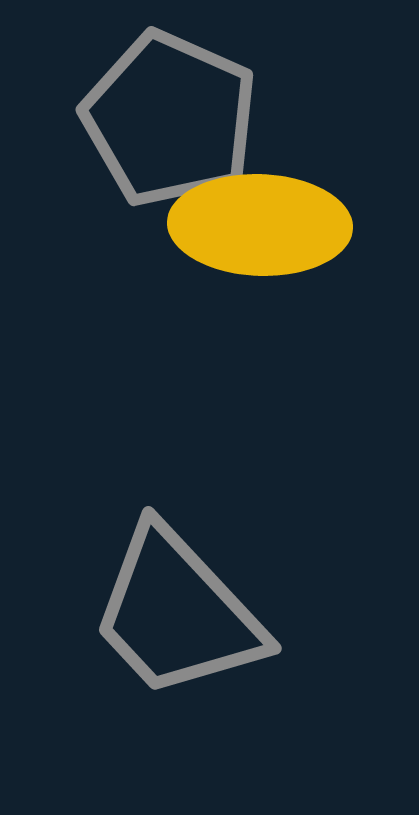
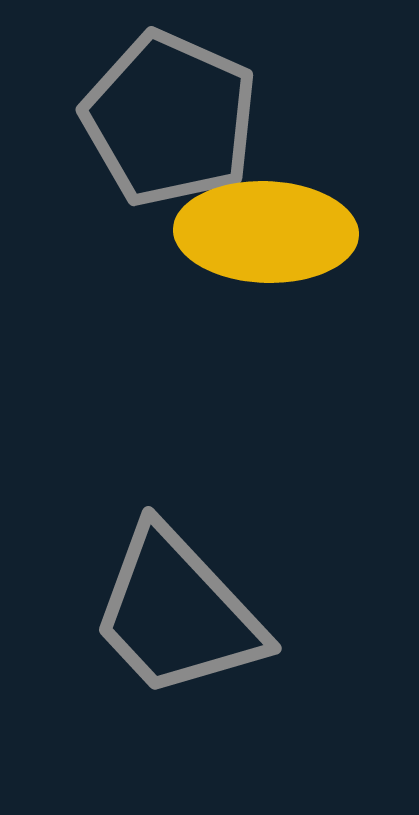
yellow ellipse: moved 6 px right, 7 px down
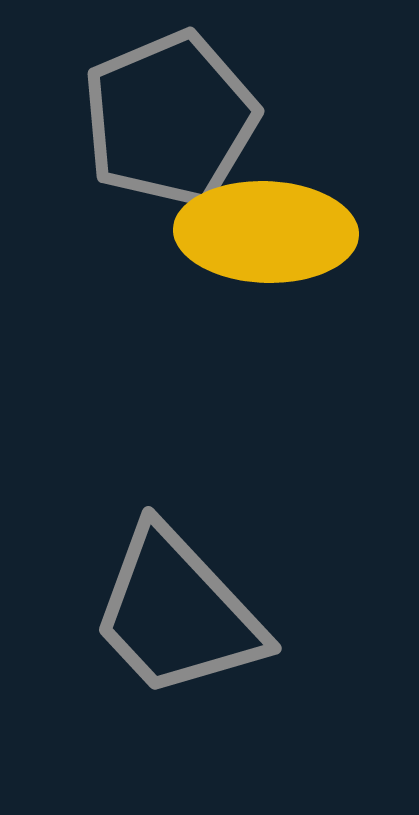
gray pentagon: rotated 25 degrees clockwise
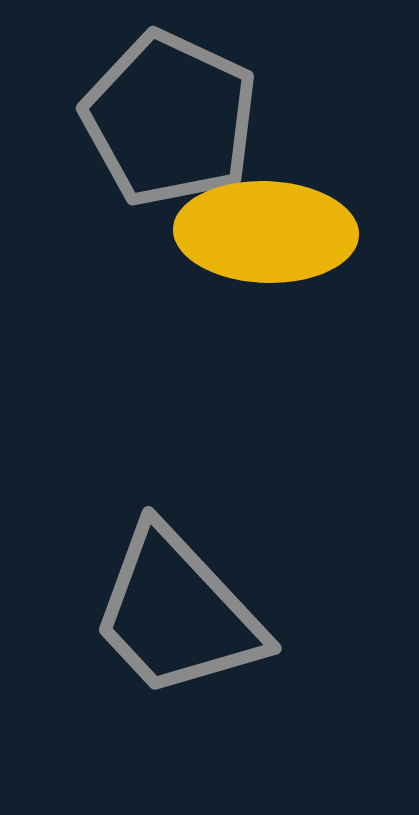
gray pentagon: rotated 24 degrees counterclockwise
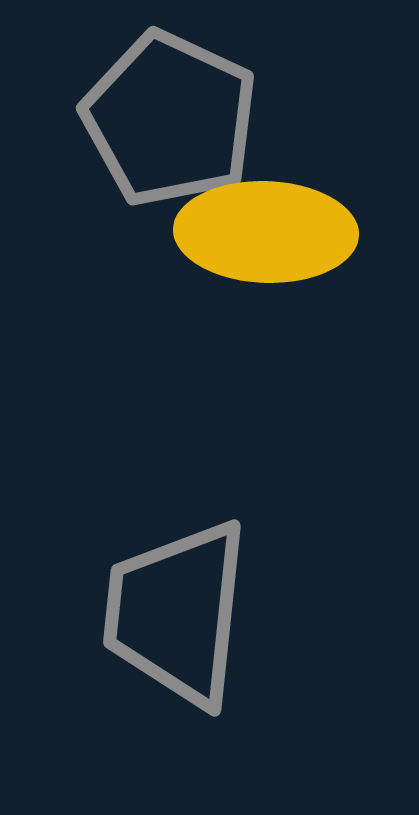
gray trapezoid: rotated 49 degrees clockwise
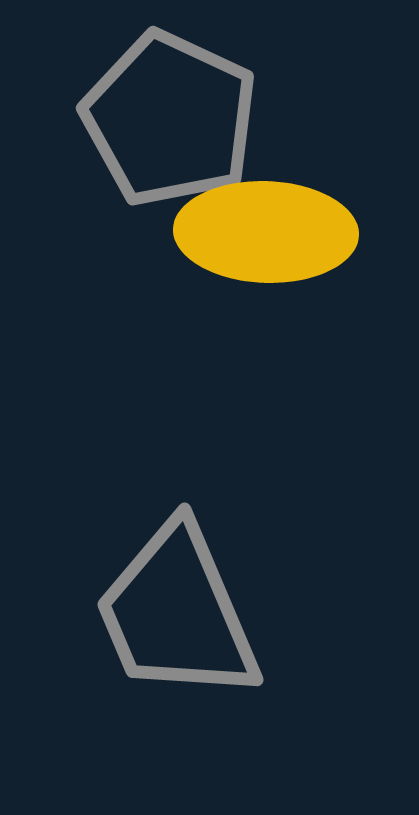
gray trapezoid: rotated 29 degrees counterclockwise
